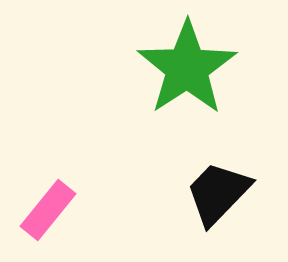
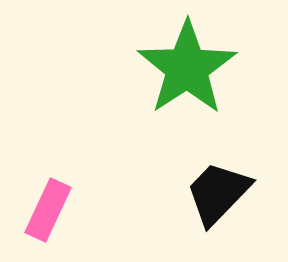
pink rectangle: rotated 14 degrees counterclockwise
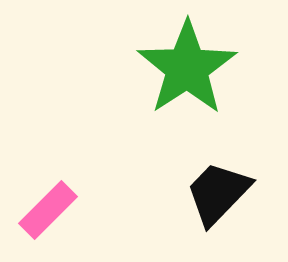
pink rectangle: rotated 20 degrees clockwise
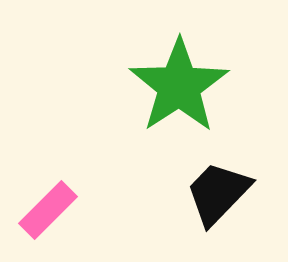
green star: moved 8 px left, 18 px down
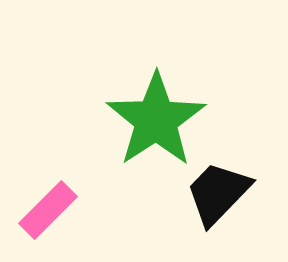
green star: moved 23 px left, 34 px down
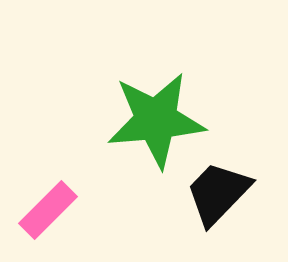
green star: rotated 28 degrees clockwise
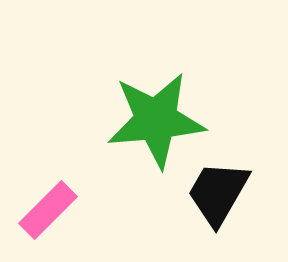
black trapezoid: rotated 14 degrees counterclockwise
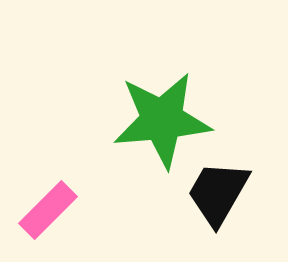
green star: moved 6 px right
